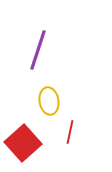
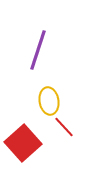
red line: moved 6 px left, 5 px up; rotated 55 degrees counterclockwise
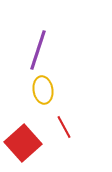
yellow ellipse: moved 6 px left, 11 px up
red line: rotated 15 degrees clockwise
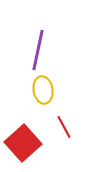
purple line: rotated 6 degrees counterclockwise
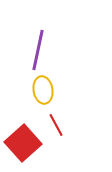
red line: moved 8 px left, 2 px up
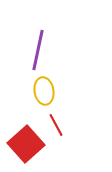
yellow ellipse: moved 1 px right, 1 px down
red square: moved 3 px right, 1 px down
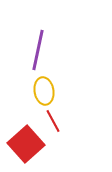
red line: moved 3 px left, 4 px up
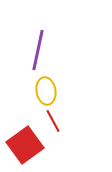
yellow ellipse: moved 2 px right
red square: moved 1 px left, 1 px down; rotated 6 degrees clockwise
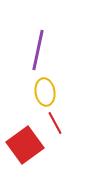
yellow ellipse: moved 1 px left, 1 px down
red line: moved 2 px right, 2 px down
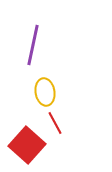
purple line: moved 5 px left, 5 px up
red square: moved 2 px right; rotated 12 degrees counterclockwise
